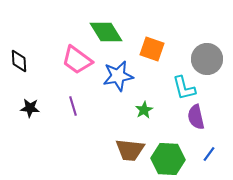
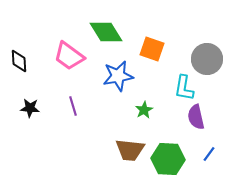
pink trapezoid: moved 8 px left, 4 px up
cyan L-shape: rotated 24 degrees clockwise
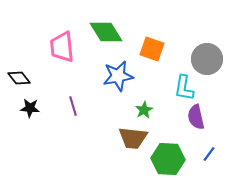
pink trapezoid: moved 7 px left, 9 px up; rotated 48 degrees clockwise
black diamond: moved 17 px down; rotated 35 degrees counterclockwise
brown trapezoid: moved 3 px right, 12 px up
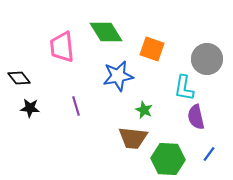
purple line: moved 3 px right
green star: rotated 18 degrees counterclockwise
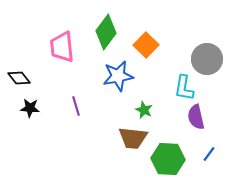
green diamond: rotated 68 degrees clockwise
orange square: moved 6 px left, 4 px up; rotated 25 degrees clockwise
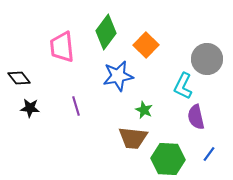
cyan L-shape: moved 1 px left, 2 px up; rotated 16 degrees clockwise
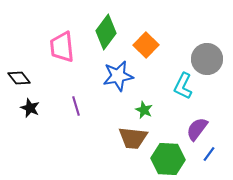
black star: rotated 18 degrees clockwise
purple semicircle: moved 1 px right, 12 px down; rotated 50 degrees clockwise
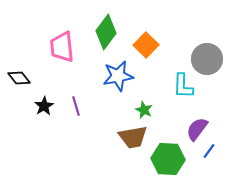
cyan L-shape: rotated 24 degrees counterclockwise
black star: moved 14 px right, 2 px up; rotated 18 degrees clockwise
brown trapezoid: moved 1 px up; rotated 16 degrees counterclockwise
blue line: moved 3 px up
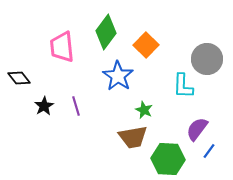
blue star: rotated 28 degrees counterclockwise
